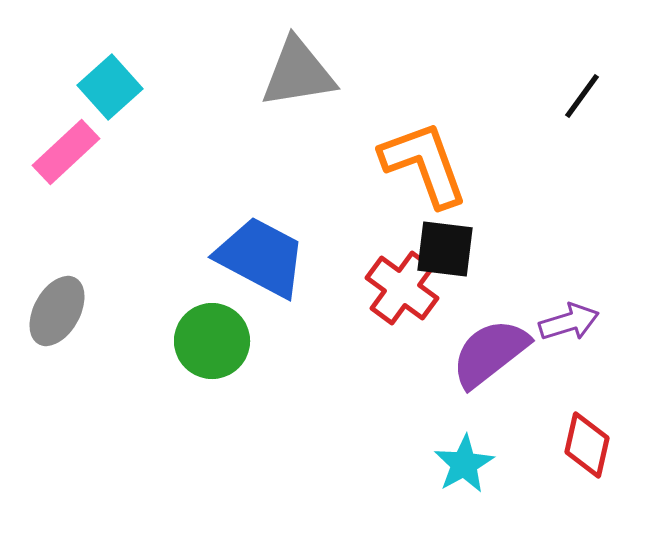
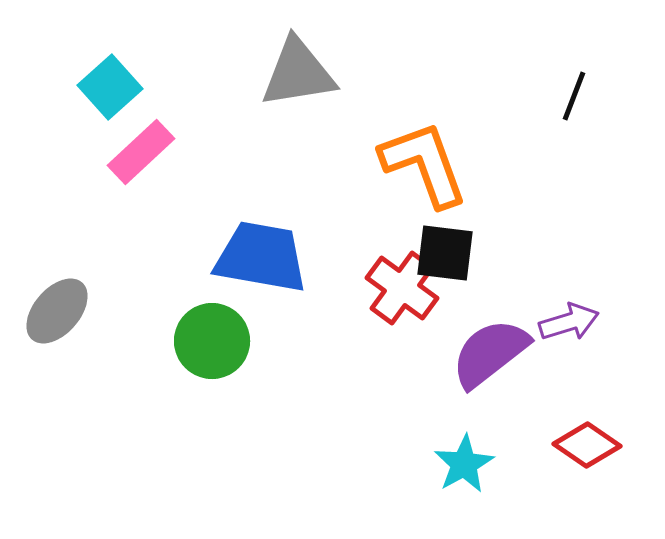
black line: moved 8 px left; rotated 15 degrees counterclockwise
pink rectangle: moved 75 px right
black square: moved 4 px down
blue trapezoid: rotated 18 degrees counterclockwise
gray ellipse: rotated 12 degrees clockwise
red diamond: rotated 68 degrees counterclockwise
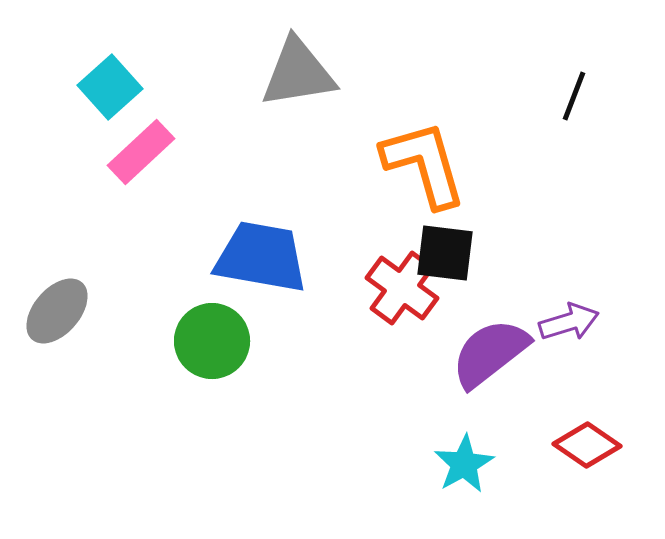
orange L-shape: rotated 4 degrees clockwise
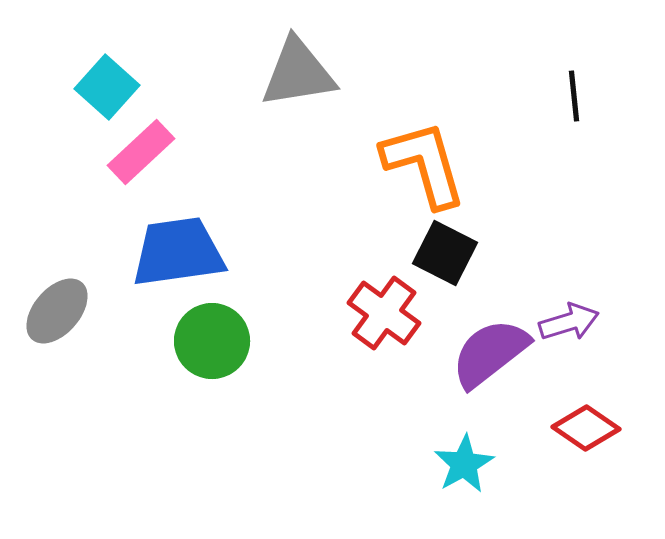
cyan square: moved 3 px left; rotated 6 degrees counterclockwise
black line: rotated 27 degrees counterclockwise
black square: rotated 20 degrees clockwise
blue trapezoid: moved 83 px left, 5 px up; rotated 18 degrees counterclockwise
red cross: moved 18 px left, 25 px down
red diamond: moved 1 px left, 17 px up
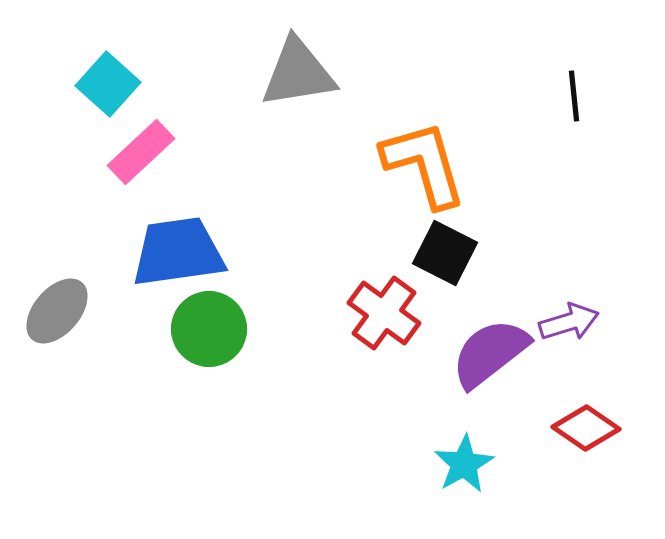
cyan square: moved 1 px right, 3 px up
green circle: moved 3 px left, 12 px up
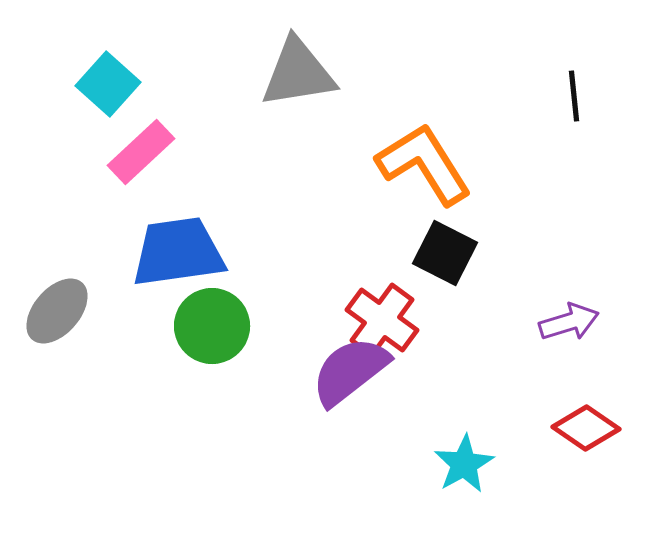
orange L-shape: rotated 16 degrees counterclockwise
red cross: moved 2 px left, 7 px down
green circle: moved 3 px right, 3 px up
purple semicircle: moved 140 px left, 18 px down
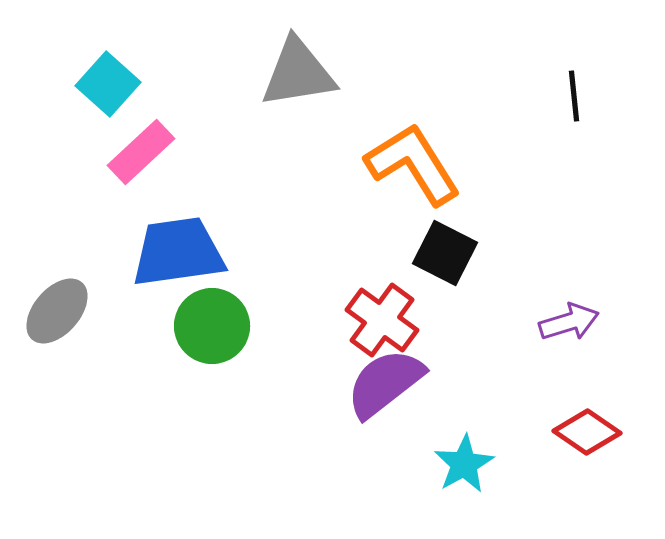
orange L-shape: moved 11 px left
purple semicircle: moved 35 px right, 12 px down
red diamond: moved 1 px right, 4 px down
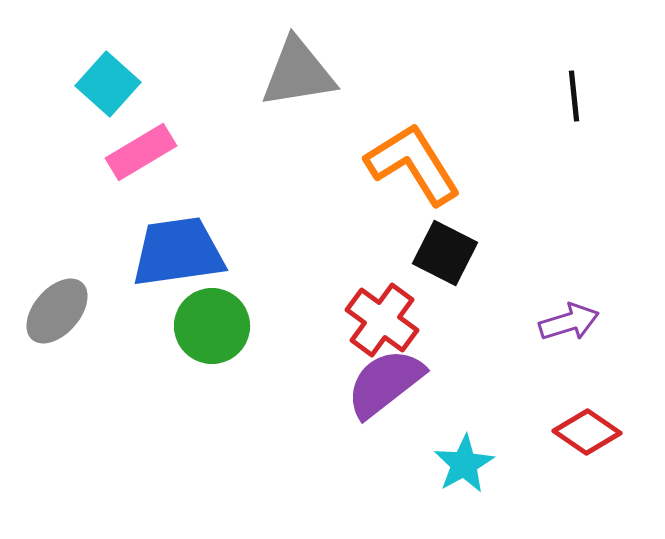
pink rectangle: rotated 12 degrees clockwise
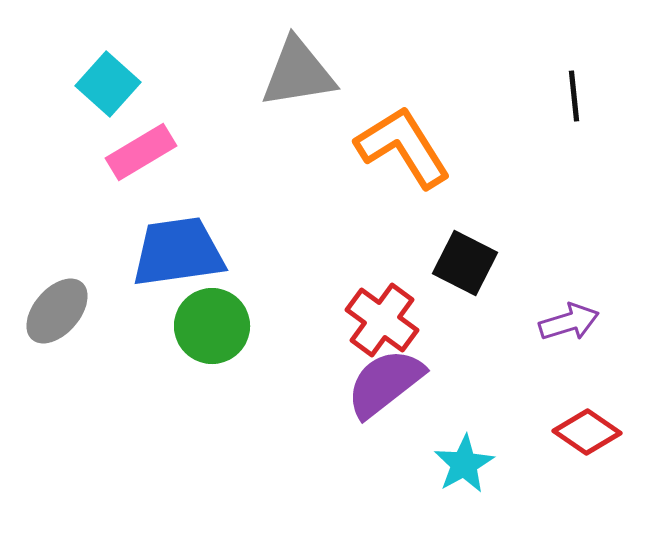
orange L-shape: moved 10 px left, 17 px up
black square: moved 20 px right, 10 px down
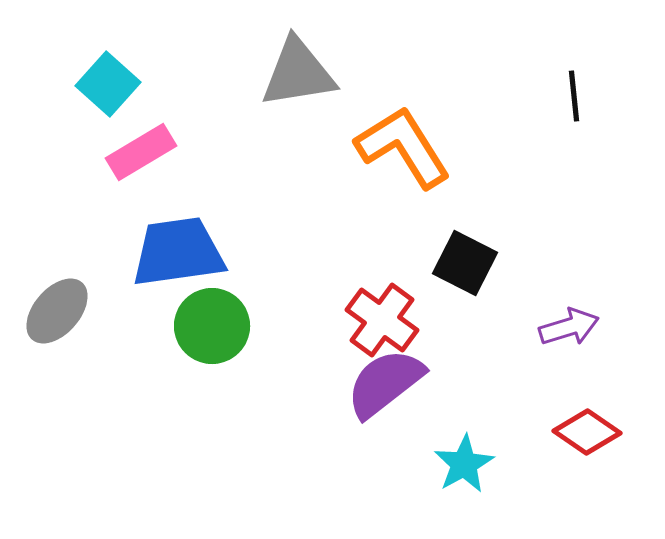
purple arrow: moved 5 px down
